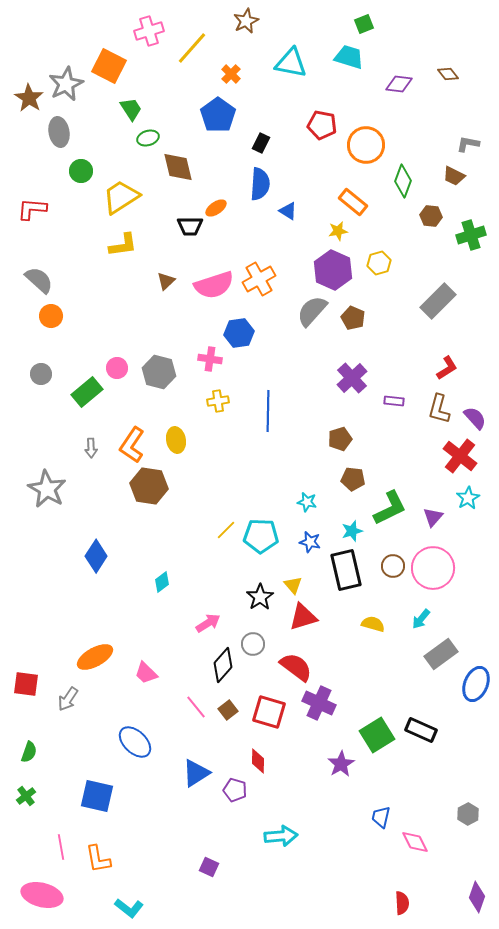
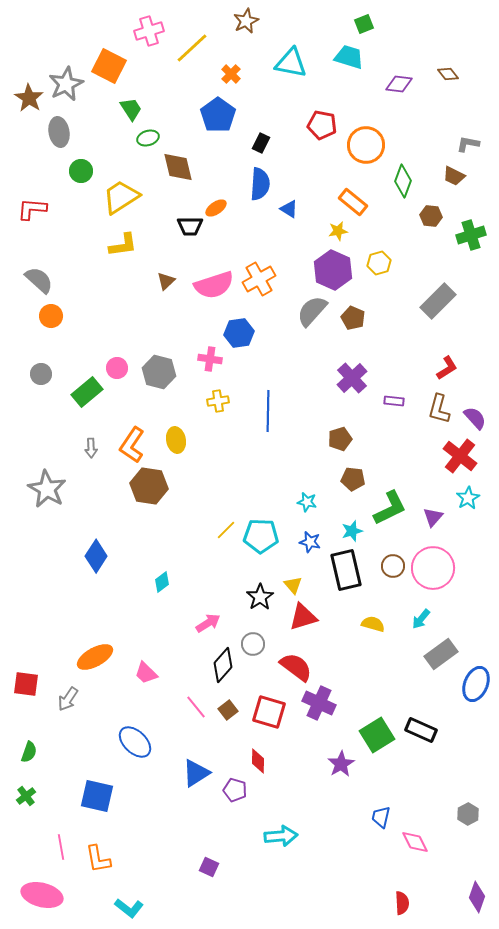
yellow line at (192, 48): rotated 6 degrees clockwise
blue triangle at (288, 211): moved 1 px right, 2 px up
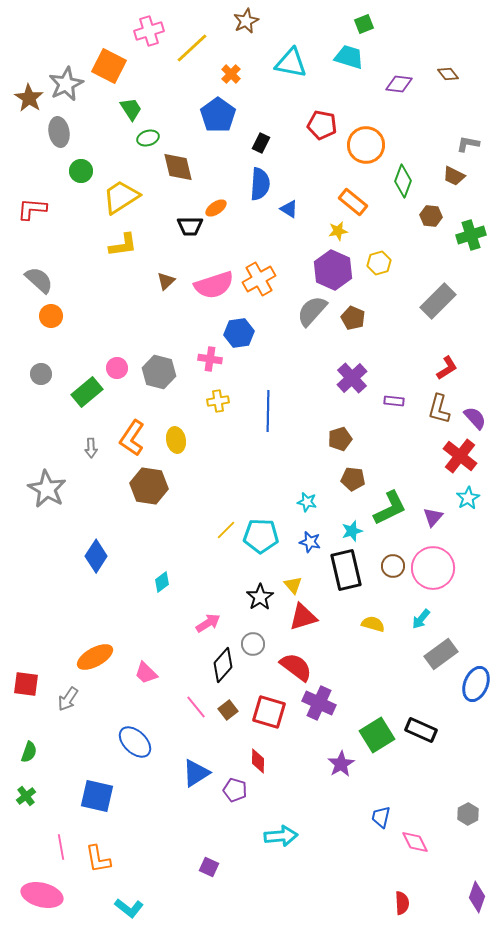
orange L-shape at (132, 445): moved 7 px up
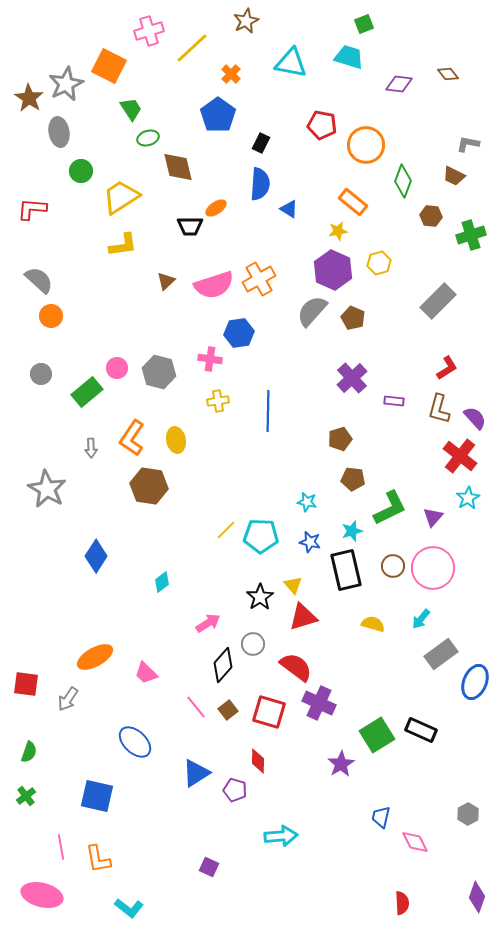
blue ellipse at (476, 684): moved 1 px left, 2 px up
